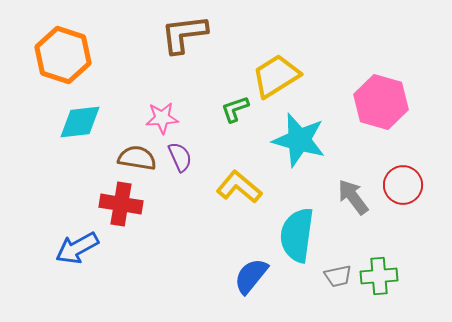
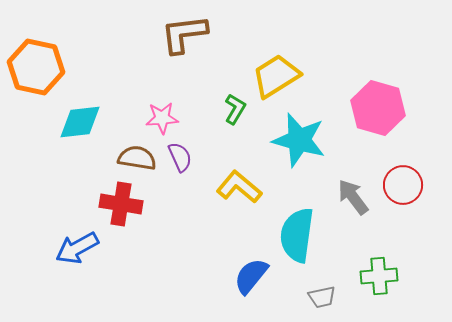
orange hexagon: moved 27 px left, 12 px down; rotated 6 degrees counterclockwise
pink hexagon: moved 3 px left, 6 px down
green L-shape: rotated 140 degrees clockwise
gray trapezoid: moved 16 px left, 21 px down
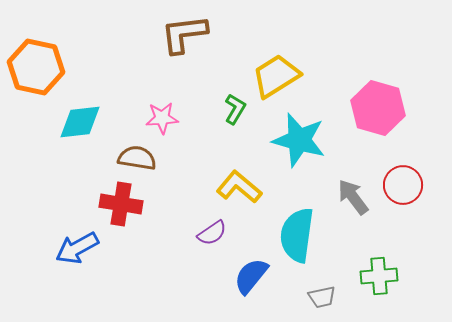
purple semicircle: moved 32 px right, 76 px down; rotated 80 degrees clockwise
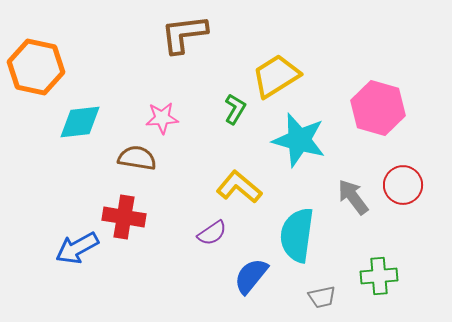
red cross: moved 3 px right, 13 px down
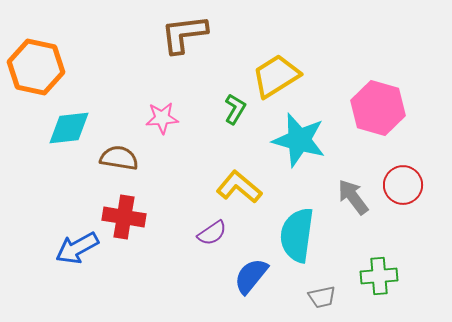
cyan diamond: moved 11 px left, 6 px down
brown semicircle: moved 18 px left
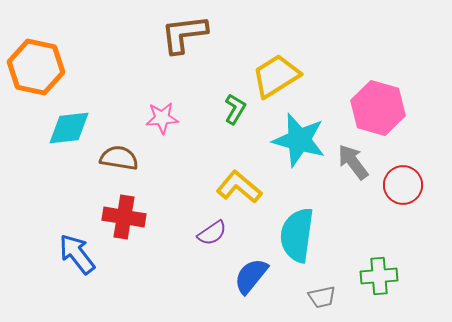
gray arrow: moved 35 px up
blue arrow: moved 6 px down; rotated 81 degrees clockwise
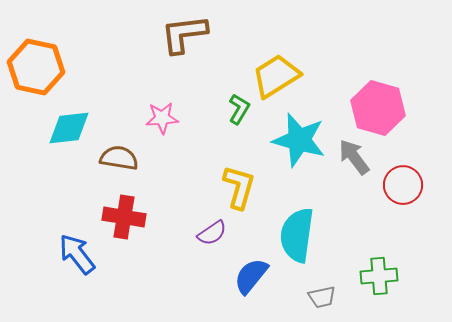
green L-shape: moved 4 px right
gray arrow: moved 1 px right, 5 px up
yellow L-shape: rotated 66 degrees clockwise
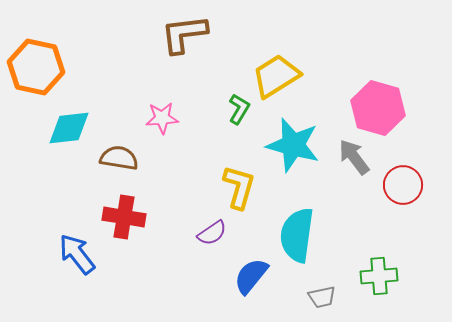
cyan star: moved 6 px left, 5 px down
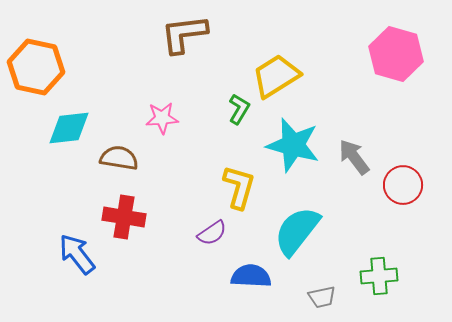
pink hexagon: moved 18 px right, 54 px up
cyan semicircle: moved 4 px up; rotated 30 degrees clockwise
blue semicircle: rotated 54 degrees clockwise
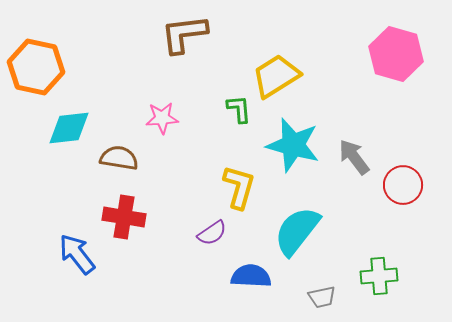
green L-shape: rotated 36 degrees counterclockwise
